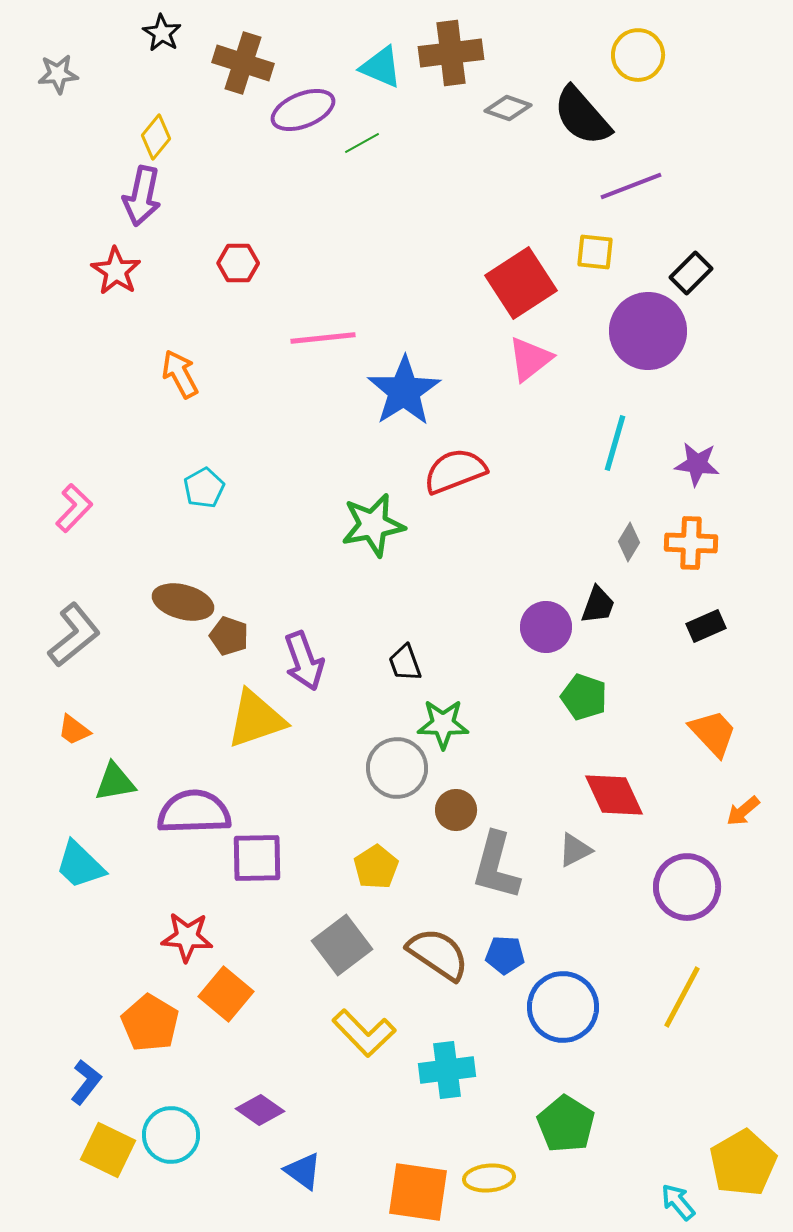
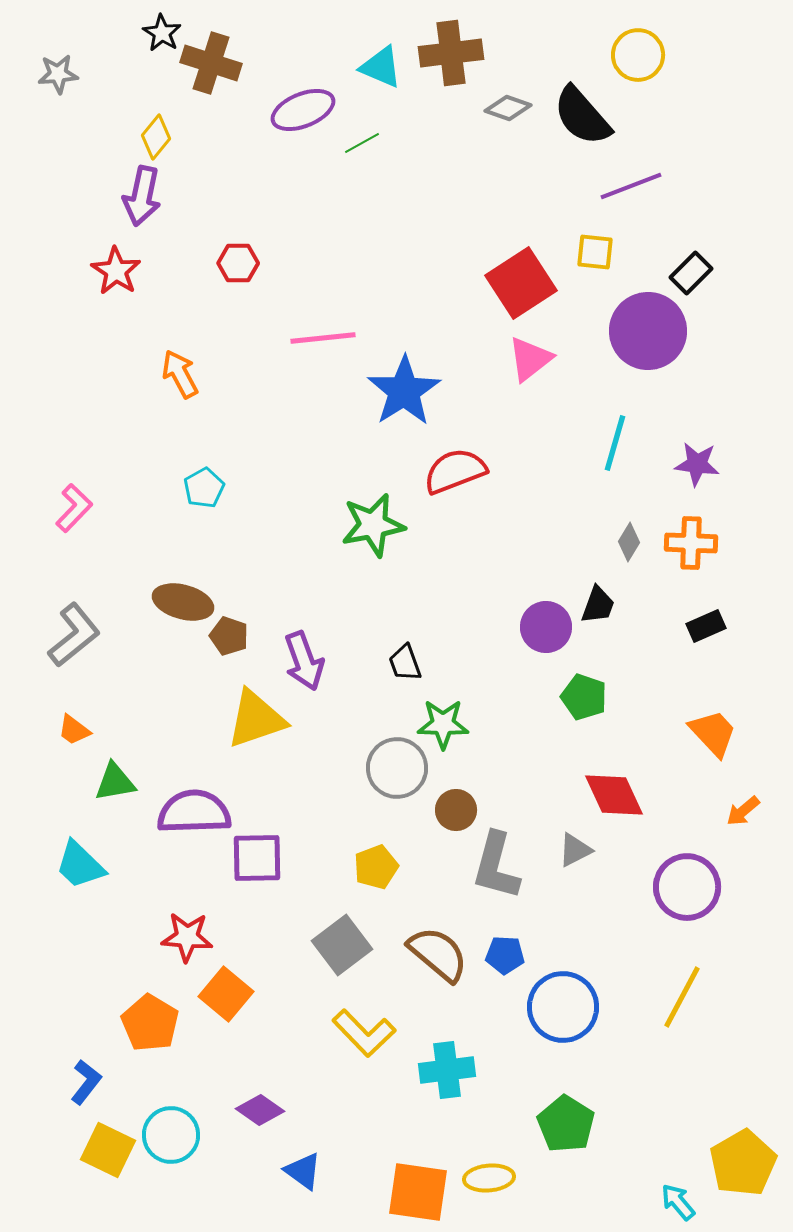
brown cross at (243, 63): moved 32 px left
yellow pentagon at (376, 867): rotated 12 degrees clockwise
brown semicircle at (438, 954): rotated 6 degrees clockwise
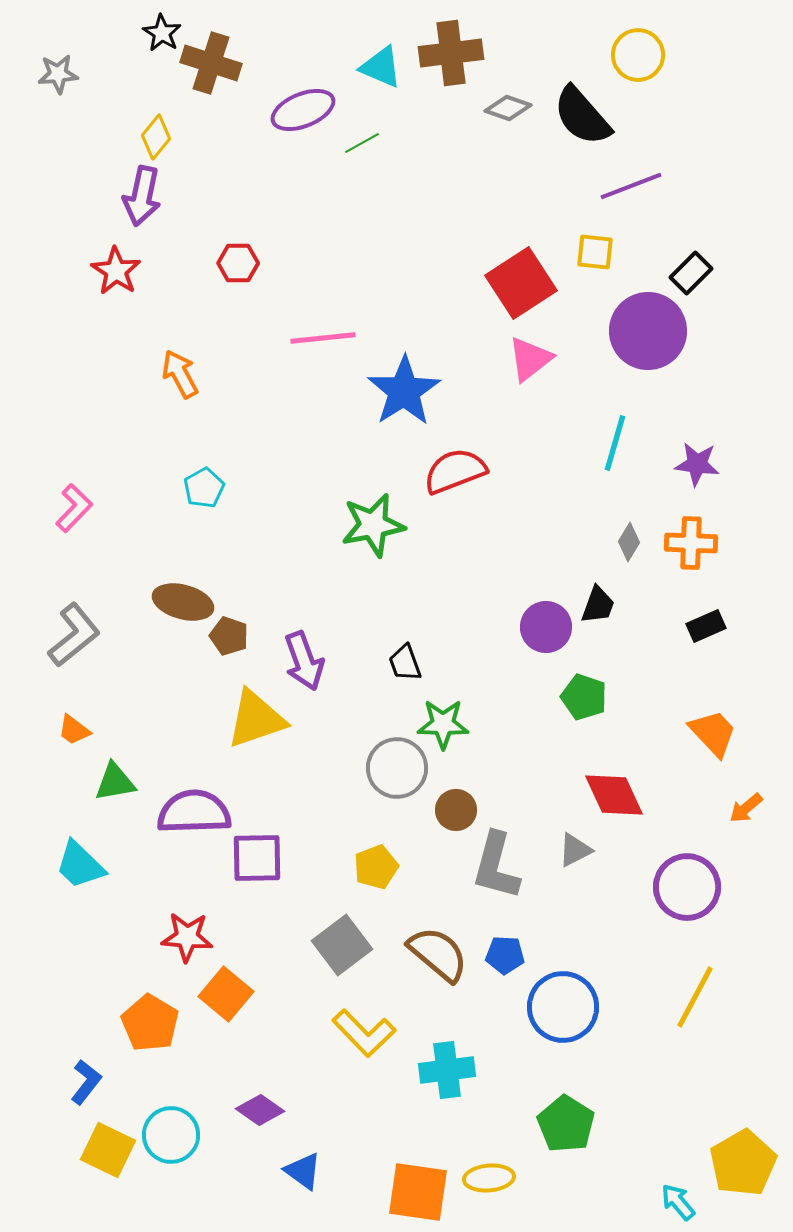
orange arrow at (743, 811): moved 3 px right, 3 px up
yellow line at (682, 997): moved 13 px right
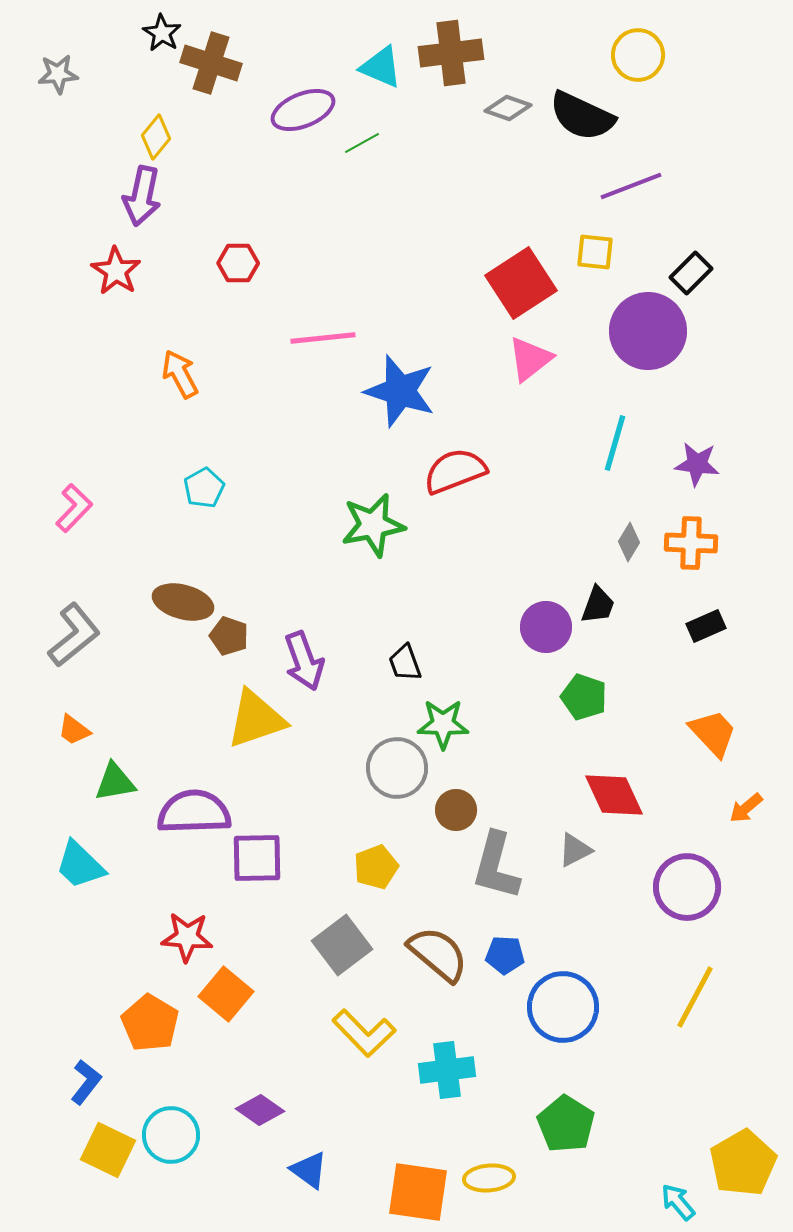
black semicircle at (582, 116): rotated 24 degrees counterclockwise
blue star at (404, 391): moved 4 px left; rotated 22 degrees counterclockwise
blue triangle at (303, 1171): moved 6 px right, 1 px up
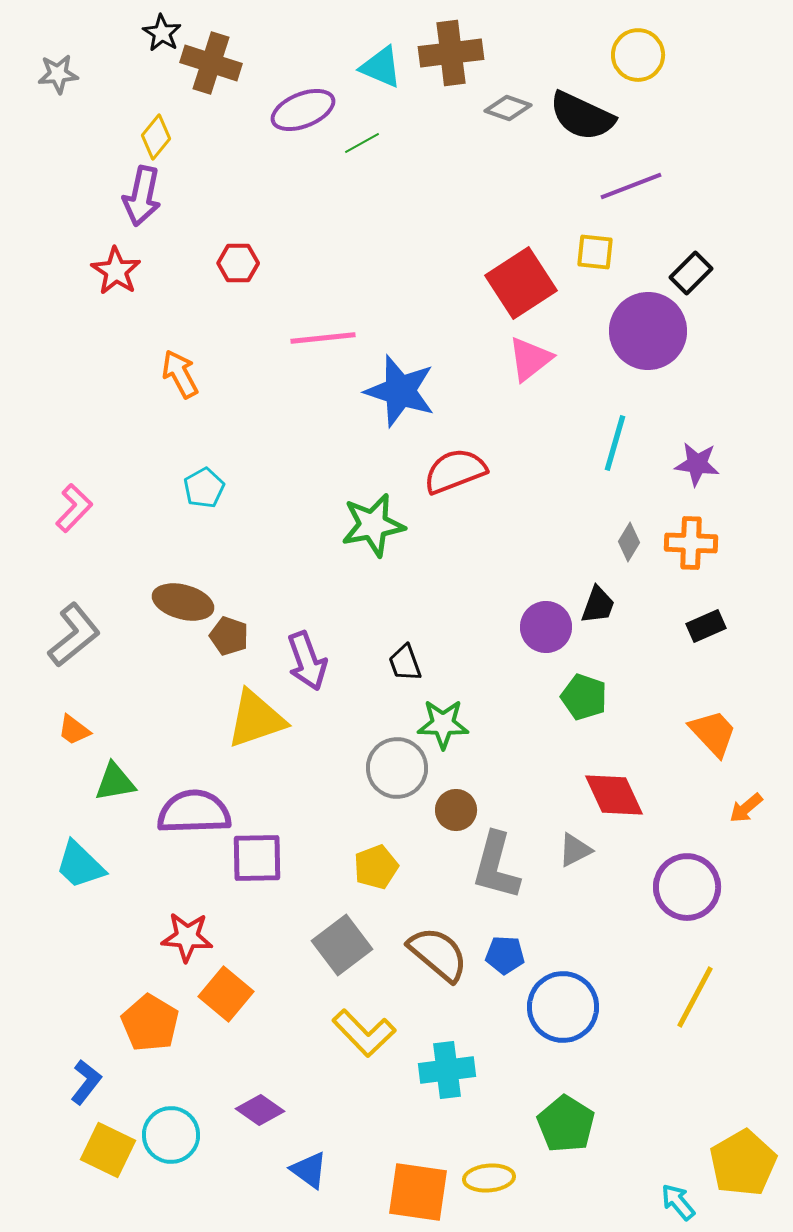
purple arrow at (304, 661): moved 3 px right
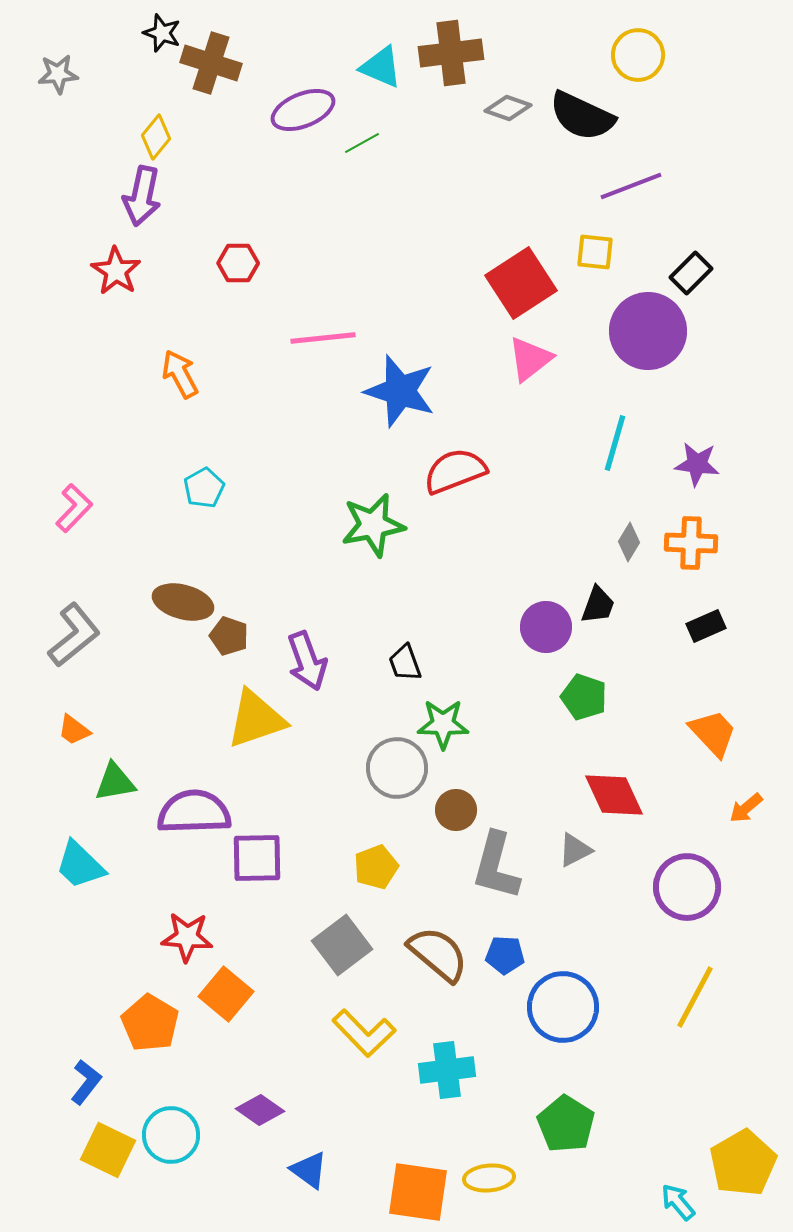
black star at (162, 33): rotated 12 degrees counterclockwise
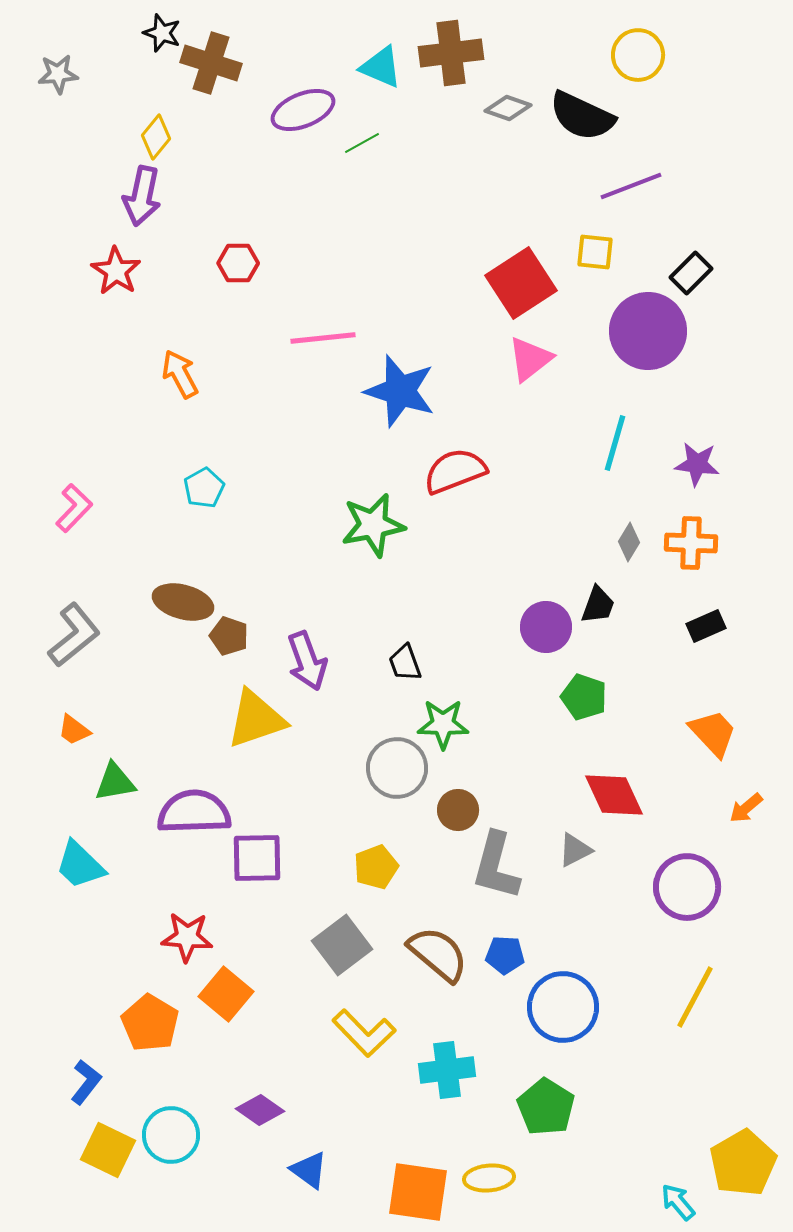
brown circle at (456, 810): moved 2 px right
green pentagon at (566, 1124): moved 20 px left, 17 px up
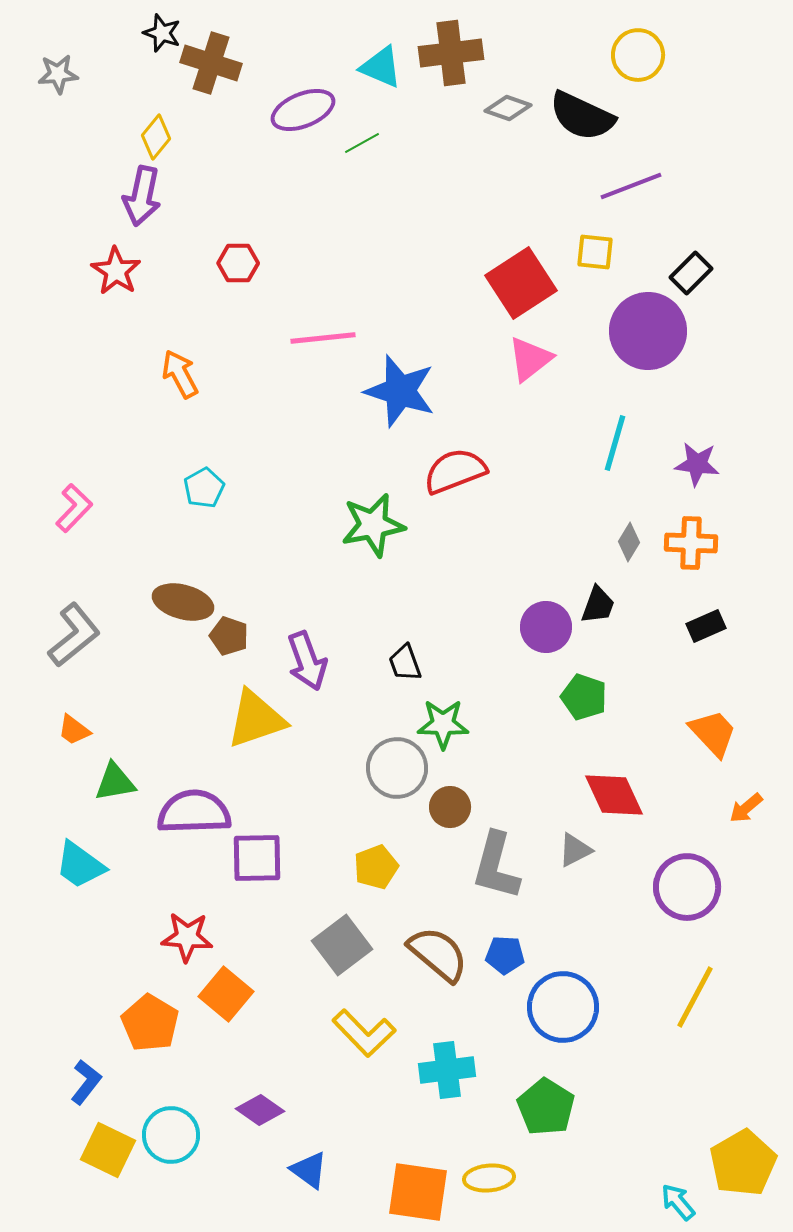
brown circle at (458, 810): moved 8 px left, 3 px up
cyan trapezoid at (80, 865): rotated 8 degrees counterclockwise
